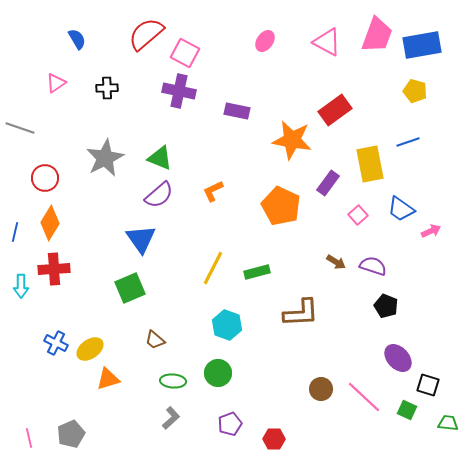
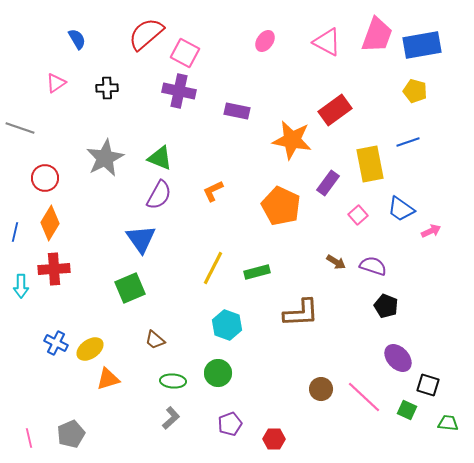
purple semicircle at (159, 195): rotated 20 degrees counterclockwise
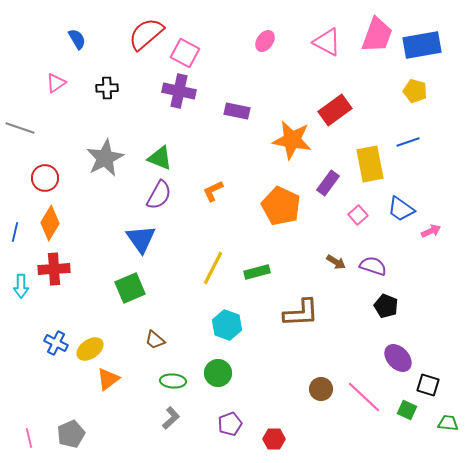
orange triangle at (108, 379): rotated 20 degrees counterclockwise
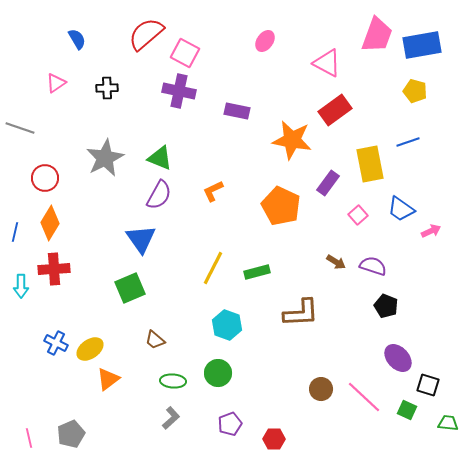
pink triangle at (327, 42): moved 21 px down
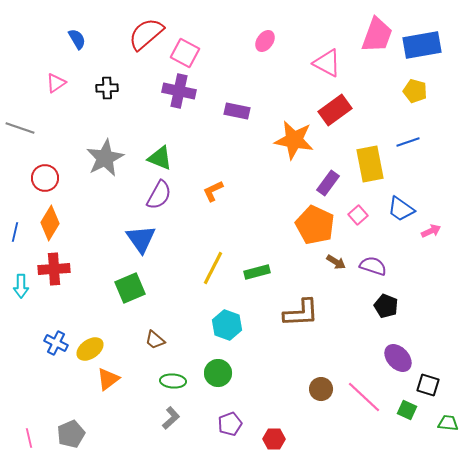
orange star at (292, 140): moved 2 px right
orange pentagon at (281, 206): moved 34 px right, 19 px down
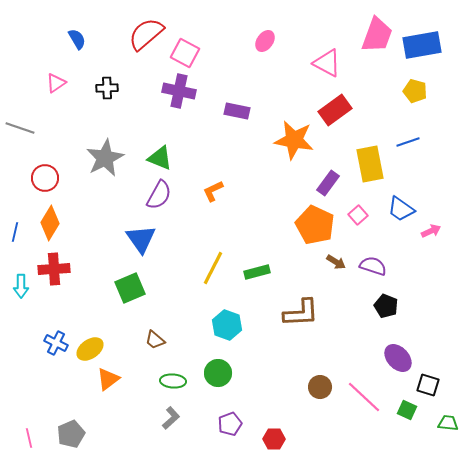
brown circle at (321, 389): moved 1 px left, 2 px up
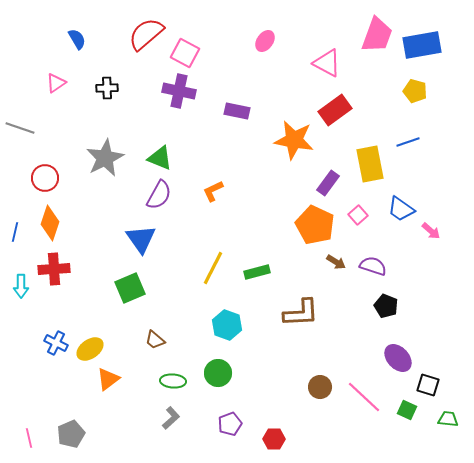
orange diamond at (50, 223): rotated 12 degrees counterclockwise
pink arrow at (431, 231): rotated 66 degrees clockwise
green trapezoid at (448, 423): moved 4 px up
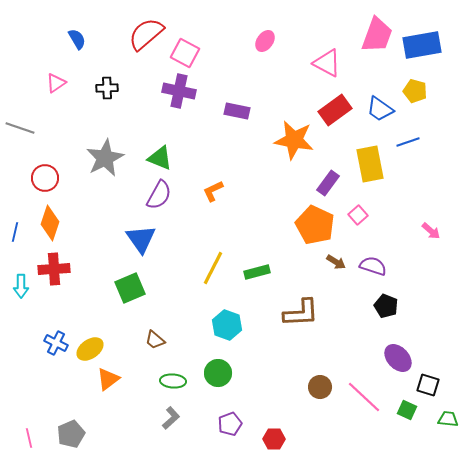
blue trapezoid at (401, 209): moved 21 px left, 100 px up
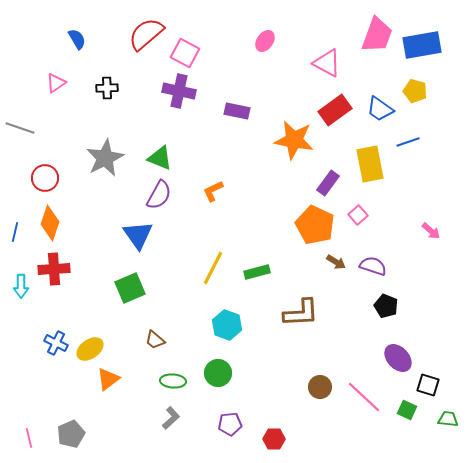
blue triangle at (141, 239): moved 3 px left, 4 px up
purple pentagon at (230, 424): rotated 15 degrees clockwise
